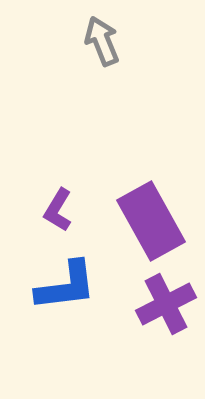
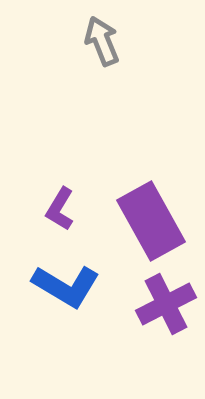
purple L-shape: moved 2 px right, 1 px up
blue L-shape: rotated 38 degrees clockwise
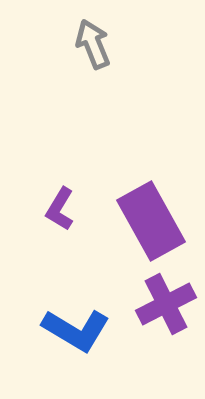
gray arrow: moved 9 px left, 3 px down
blue L-shape: moved 10 px right, 44 px down
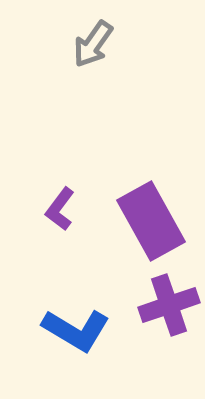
gray arrow: rotated 123 degrees counterclockwise
purple L-shape: rotated 6 degrees clockwise
purple cross: moved 3 px right, 1 px down; rotated 8 degrees clockwise
